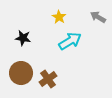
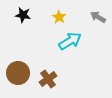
black star: moved 23 px up
brown circle: moved 3 px left
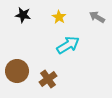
gray arrow: moved 1 px left
cyan arrow: moved 2 px left, 4 px down
brown circle: moved 1 px left, 2 px up
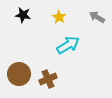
brown circle: moved 2 px right, 3 px down
brown cross: rotated 12 degrees clockwise
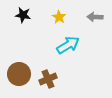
gray arrow: moved 2 px left; rotated 28 degrees counterclockwise
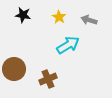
gray arrow: moved 6 px left, 3 px down; rotated 14 degrees clockwise
brown circle: moved 5 px left, 5 px up
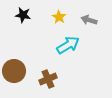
brown circle: moved 2 px down
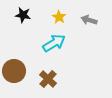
cyan arrow: moved 14 px left, 2 px up
brown cross: rotated 24 degrees counterclockwise
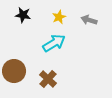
yellow star: rotated 16 degrees clockwise
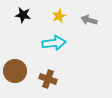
yellow star: moved 1 px up
cyan arrow: rotated 25 degrees clockwise
brown circle: moved 1 px right
brown cross: rotated 24 degrees counterclockwise
